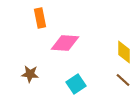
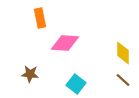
yellow diamond: moved 1 px left, 1 px down
cyan square: rotated 18 degrees counterclockwise
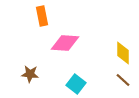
orange rectangle: moved 2 px right, 2 px up
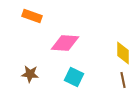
orange rectangle: moved 10 px left; rotated 60 degrees counterclockwise
brown line: rotated 35 degrees clockwise
cyan square: moved 2 px left, 7 px up; rotated 12 degrees counterclockwise
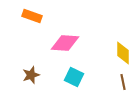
brown star: moved 1 px right, 1 px down; rotated 24 degrees counterclockwise
brown line: moved 2 px down
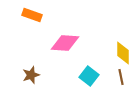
orange rectangle: moved 1 px up
cyan square: moved 15 px right, 1 px up; rotated 12 degrees clockwise
brown line: moved 2 px left, 5 px up
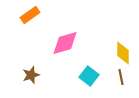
orange rectangle: moved 2 px left; rotated 54 degrees counterclockwise
pink diamond: rotated 20 degrees counterclockwise
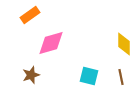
pink diamond: moved 14 px left
yellow diamond: moved 1 px right, 9 px up
cyan square: rotated 24 degrees counterclockwise
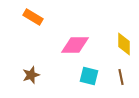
orange rectangle: moved 3 px right, 2 px down; rotated 66 degrees clockwise
pink diamond: moved 24 px right, 2 px down; rotated 16 degrees clockwise
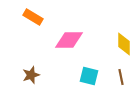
pink diamond: moved 6 px left, 5 px up
